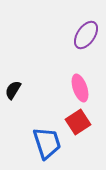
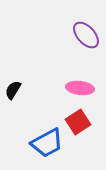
purple ellipse: rotated 76 degrees counterclockwise
pink ellipse: rotated 64 degrees counterclockwise
blue trapezoid: rotated 80 degrees clockwise
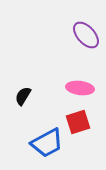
black semicircle: moved 10 px right, 6 px down
red square: rotated 15 degrees clockwise
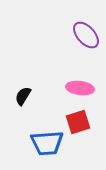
blue trapezoid: rotated 24 degrees clockwise
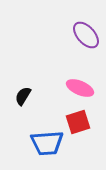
pink ellipse: rotated 16 degrees clockwise
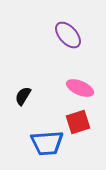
purple ellipse: moved 18 px left
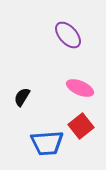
black semicircle: moved 1 px left, 1 px down
red square: moved 3 px right, 4 px down; rotated 20 degrees counterclockwise
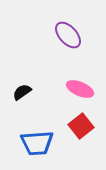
pink ellipse: moved 1 px down
black semicircle: moved 5 px up; rotated 24 degrees clockwise
blue trapezoid: moved 10 px left
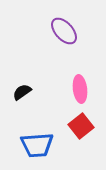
purple ellipse: moved 4 px left, 4 px up
pink ellipse: rotated 60 degrees clockwise
blue trapezoid: moved 2 px down
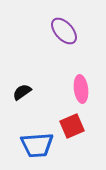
pink ellipse: moved 1 px right
red square: moved 9 px left; rotated 15 degrees clockwise
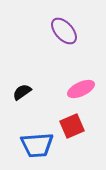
pink ellipse: rotated 72 degrees clockwise
